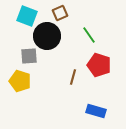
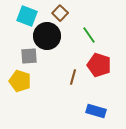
brown square: rotated 21 degrees counterclockwise
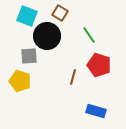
brown square: rotated 14 degrees counterclockwise
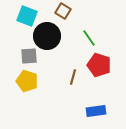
brown square: moved 3 px right, 2 px up
green line: moved 3 px down
yellow pentagon: moved 7 px right
blue rectangle: rotated 24 degrees counterclockwise
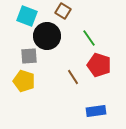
brown line: rotated 49 degrees counterclockwise
yellow pentagon: moved 3 px left
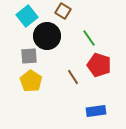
cyan square: rotated 30 degrees clockwise
yellow pentagon: moved 7 px right; rotated 15 degrees clockwise
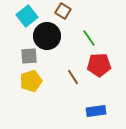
red pentagon: rotated 20 degrees counterclockwise
yellow pentagon: rotated 20 degrees clockwise
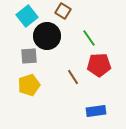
yellow pentagon: moved 2 px left, 4 px down
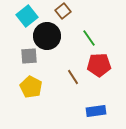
brown square: rotated 21 degrees clockwise
yellow pentagon: moved 2 px right, 2 px down; rotated 25 degrees counterclockwise
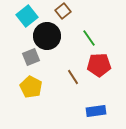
gray square: moved 2 px right, 1 px down; rotated 18 degrees counterclockwise
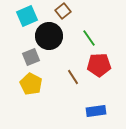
cyan square: rotated 15 degrees clockwise
black circle: moved 2 px right
yellow pentagon: moved 3 px up
